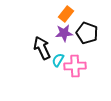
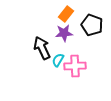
black pentagon: moved 5 px right, 8 px up
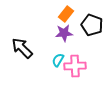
black arrow: moved 20 px left; rotated 20 degrees counterclockwise
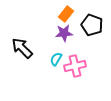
cyan semicircle: moved 2 px left, 1 px up
pink cross: rotated 10 degrees counterclockwise
